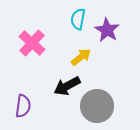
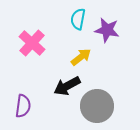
purple star: rotated 20 degrees counterclockwise
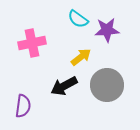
cyan semicircle: rotated 65 degrees counterclockwise
purple star: rotated 15 degrees counterclockwise
pink cross: rotated 36 degrees clockwise
black arrow: moved 3 px left
gray circle: moved 10 px right, 21 px up
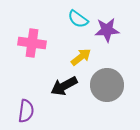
pink cross: rotated 20 degrees clockwise
purple semicircle: moved 3 px right, 5 px down
